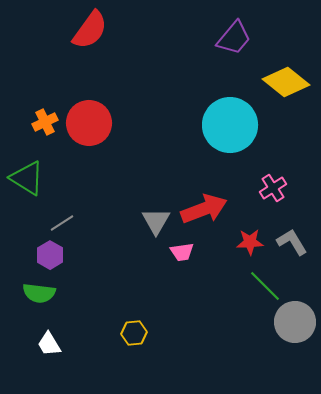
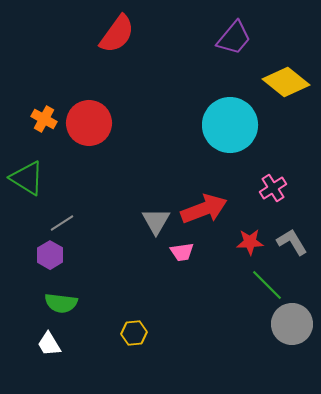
red semicircle: moved 27 px right, 4 px down
orange cross: moved 1 px left, 3 px up; rotated 35 degrees counterclockwise
green line: moved 2 px right, 1 px up
green semicircle: moved 22 px right, 10 px down
gray circle: moved 3 px left, 2 px down
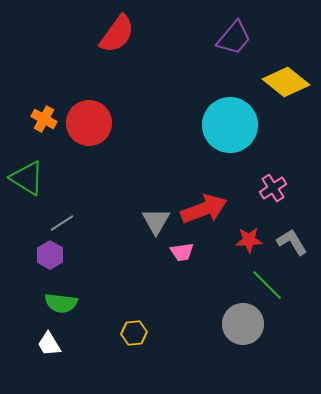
red star: moved 1 px left, 2 px up
gray circle: moved 49 px left
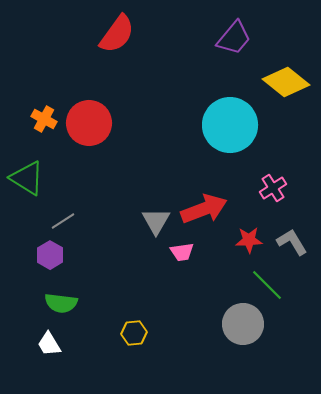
gray line: moved 1 px right, 2 px up
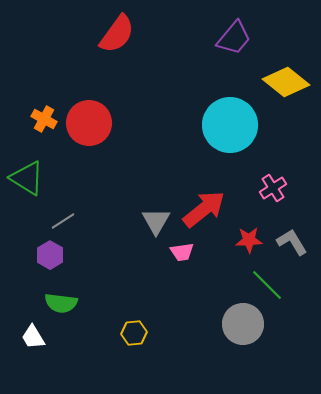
red arrow: rotated 18 degrees counterclockwise
white trapezoid: moved 16 px left, 7 px up
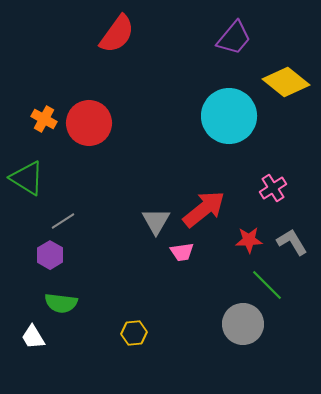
cyan circle: moved 1 px left, 9 px up
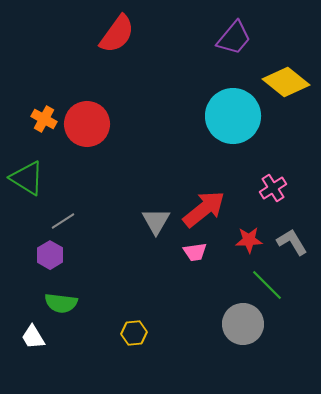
cyan circle: moved 4 px right
red circle: moved 2 px left, 1 px down
pink trapezoid: moved 13 px right
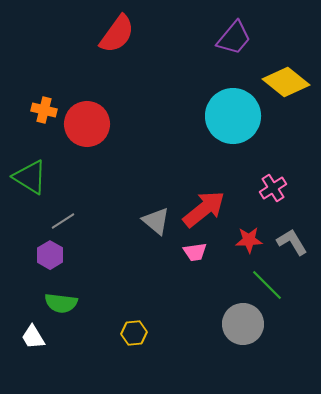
orange cross: moved 9 px up; rotated 15 degrees counterclockwise
green triangle: moved 3 px right, 1 px up
gray triangle: rotated 20 degrees counterclockwise
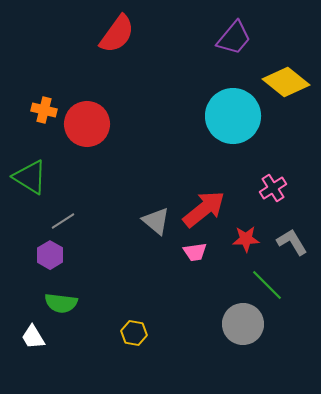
red star: moved 3 px left, 1 px up
yellow hexagon: rotated 15 degrees clockwise
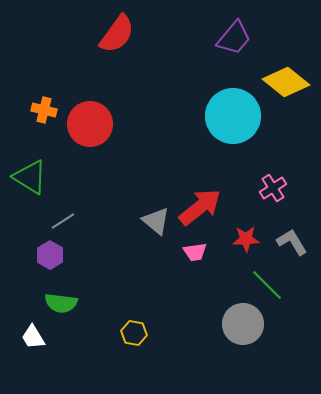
red circle: moved 3 px right
red arrow: moved 4 px left, 2 px up
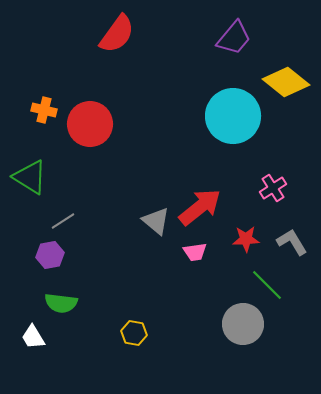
purple hexagon: rotated 20 degrees clockwise
